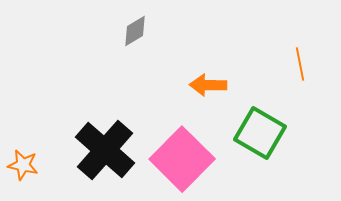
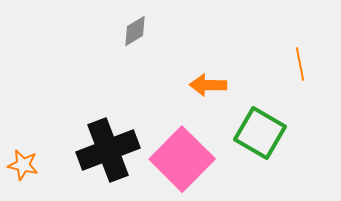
black cross: moved 3 px right; rotated 28 degrees clockwise
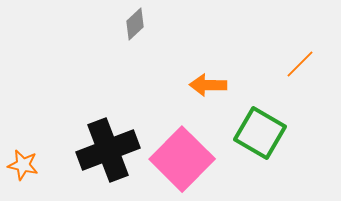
gray diamond: moved 7 px up; rotated 12 degrees counterclockwise
orange line: rotated 56 degrees clockwise
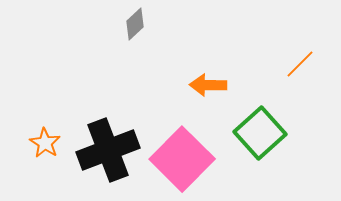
green square: rotated 18 degrees clockwise
orange star: moved 22 px right, 22 px up; rotated 20 degrees clockwise
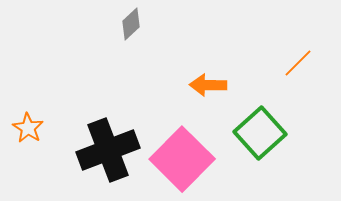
gray diamond: moved 4 px left
orange line: moved 2 px left, 1 px up
orange star: moved 17 px left, 15 px up
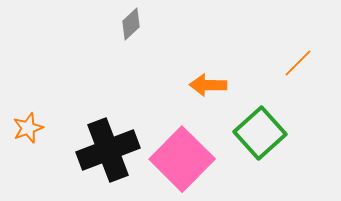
orange star: rotated 20 degrees clockwise
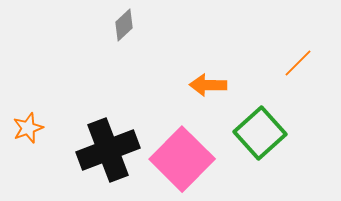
gray diamond: moved 7 px left, 1 px down
